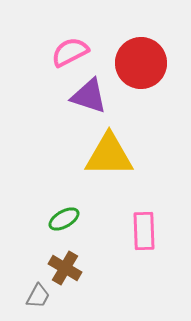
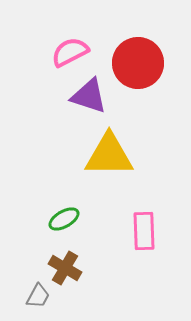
red circle: moved 3 px left
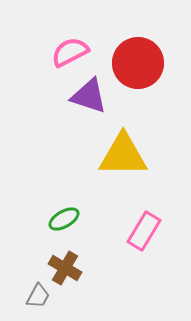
yellow triangle: moved 14 px right
pink rectangle: rotated 33 degrees clockwise
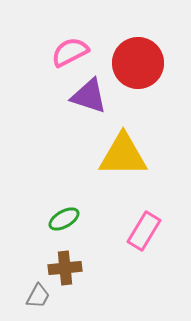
brown cross: rotated 36 degrees counterclockwise
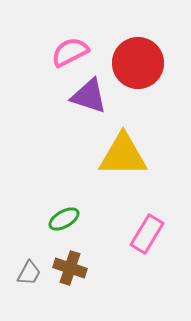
pink rectangle: moved 3 px right, 3 px down
brown cross: moved 5 px right; rotated 24 degrees clockwise
gray trapezoid: moved 9 px left, 23 px up
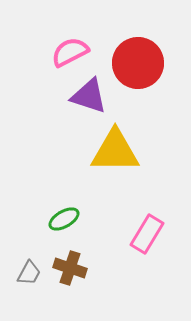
yellow triangle: moved 8 px left, 4 px up
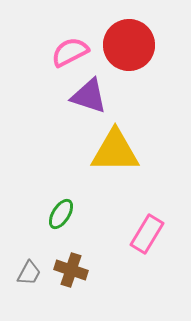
red circle: moved 9 px left, 18 px up
green ellipse: moved 3 px left, 5 px up; rotated 28 degrees counterclockwise
brown cross: moved 1 px right, 2 px down
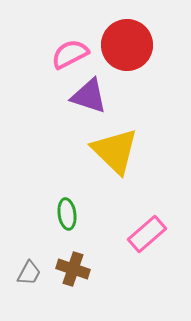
red circle: moved 2 px left
pink semicircle: moved 2 px down
yellow triangle: rotated 44 degrees clockwise
green ellipse: moved 6 px right; rotated 40 degrees counterclockwise
pink rectangle: rotated 18 degrees clockwise
brown cross: moved 2 px right, 1 px up
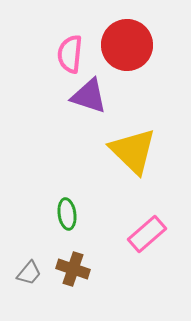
pink semicircle: rotated 57 degrees counterclockwise
yellow triangle: moved 18 px right
gray trapezoid: rotated 12 degrees clockwise
